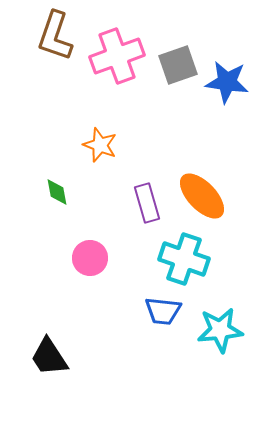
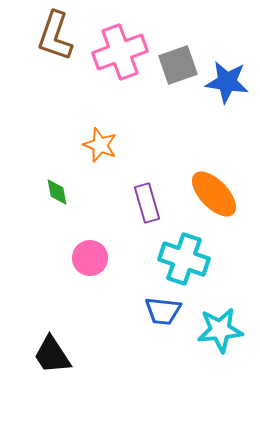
pink cross: moved 3 px right, 4 px up
orange ellipse: moved 12 px right, 2 px up
black trapezoid: moved 3 px right, 2 px up
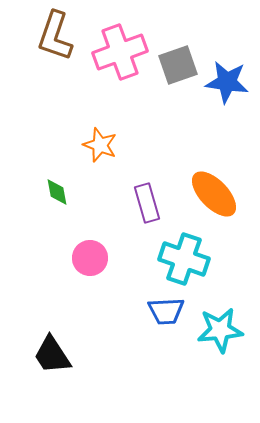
blue trapezoid: moved 3 px right; rotated 9 degrees counterclockwise
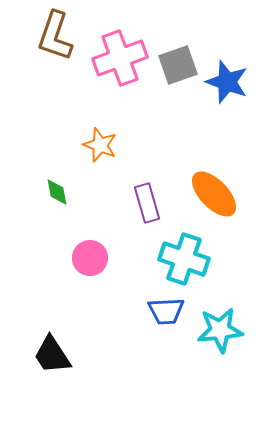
pink cross: moved 6 px down
blue star: rotated 12 degrees clockwise
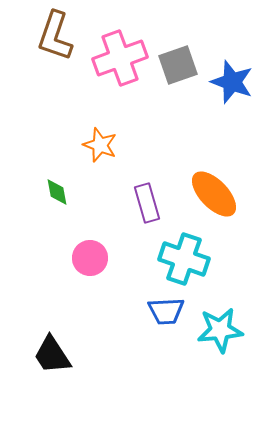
blue star: moved 5 px right
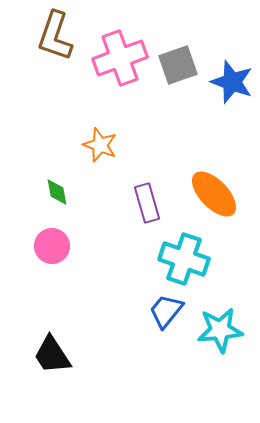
pink circle: moved 38 px left, 12 px up
blue trapezoid: rotated 132 degrees clockwise
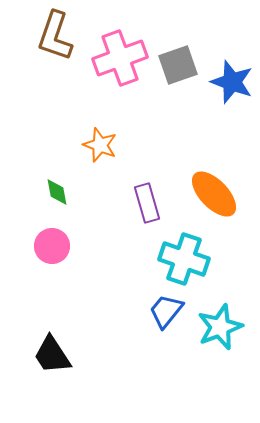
cyan star: moved 3 px up; rotated 15 degrees counterclockwise
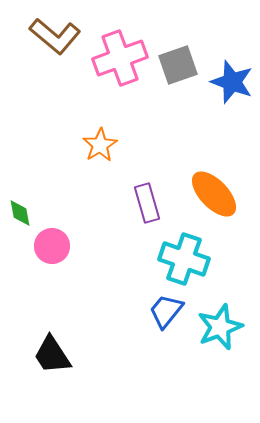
brown L-shape: rotated 69 degrees counterclockwise
orange star: rotated 20 degrees clockwise
green diamond: moved 37 px left, 21 px down
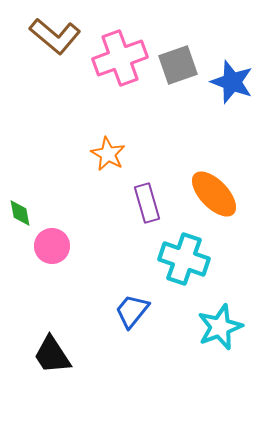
orange star: moved 8 px right, 9 px down; rotated 12 degrees counterclockwise
blue trapezoid: moved 34 px left
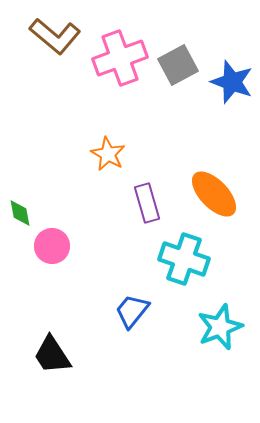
gray square: rotated 9 degrees counterclockwise
